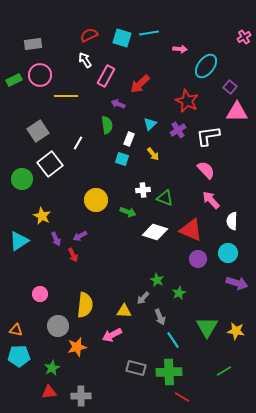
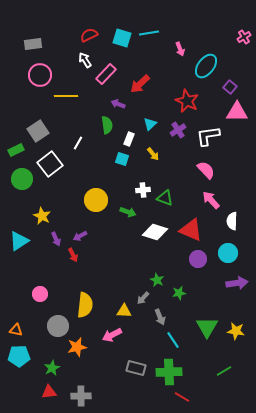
pink arrow at (180, 49): rotated 64 degrees clockwise
pink rectangle at (106, 76): moved 2 px up; rotated 15 degrees clockwise
green rectangle at (14, 80): moved 2 px right, 70 px down
purple arrow at (237, 283): rotated 25 degrees counterclockwise
green star at (179, 293): rotated 16 degrees clockwise
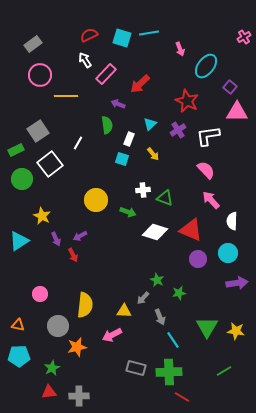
gray rectangle at (33, 44): rotated 30 degrees counterclockwise
orange triangle at (16, 330): moved 2 px right, 5 px up
gray cross at (81, 396): moved 2 px left
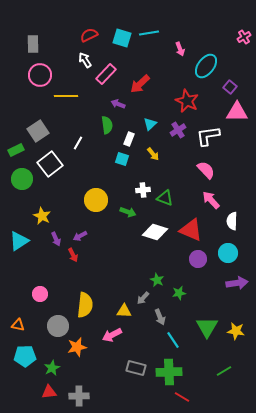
gray rectangle at (33, 44): rotated 54 degrees counterclockwise
cyan pentagon at (19, 356): moved 6 px right
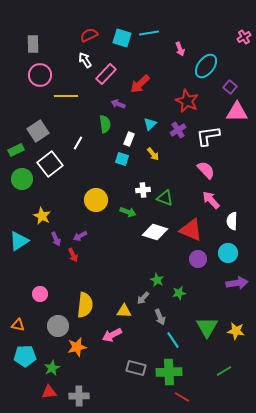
green semicircle at (107, 125): moved 2 px left, 1 px up
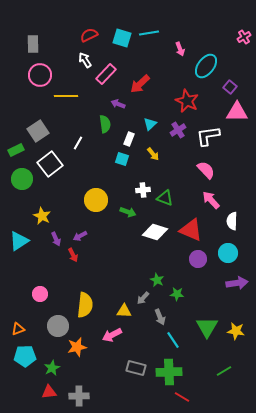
green star at (179, 293): moved 2 px left, 1 px down; rotated 16 degrees clockwise
orange triangle at (18, 325): moved 4 px down; rotated 32 degrees counterclockwise
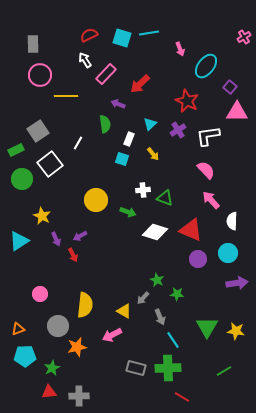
yellow triangle at (124, 311): rotated 28 degrees clockwise
green cross at (169, 372): moved 1 px left, 4 px up
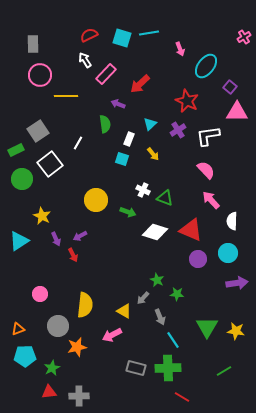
white cross at (143, 190): rotated 32 degrees clockwise
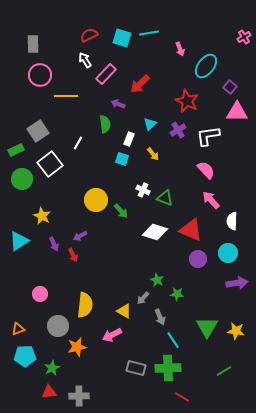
green arrow at (128, 212): moved 7 px left, 1 px up; rotated 28 degrees clockwise
purple arrow at (56, 239): moved 2 px left, 5 px down
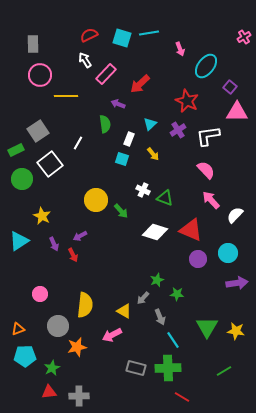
white semicircle at (232, 221): moved 3 px right, 6 px up; rotated 42 degrees clockwise
green star at (157, 280): rotated 24 degrees clockwise
